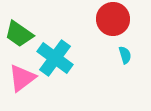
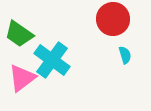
cyan cross: moved 3 px left, 2 px down
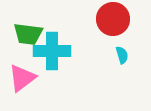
green trapezoid: moved 9 px right; rotated 28 degrees counterclockwise
cyan semicircle: moved 3 px left
cyan cross: moved 9 px up; rotated 36 degrees counterclockwise
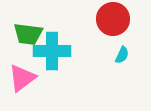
cyan semicircle: rotated 42 degrees clockwise
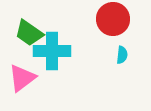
green trapezoid: moved 1 px right, 1 px up; rotated 28 degrees clockwise
cyan semicircle: rotated 18 degrees counterclockwise
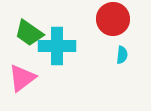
cyan cross: moved 5 px right, 5 px up
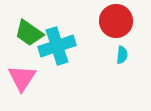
red circle: moved 3 px right, 2 px down
cyan cross: rotated 18 degrees counterclockwise
pink triangle: rotated 20 degrees counterclockwise
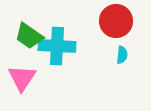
green trapezoid: moved 3 px down
cyan cross: rotated 21 degrees clockwise
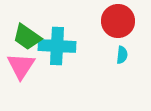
red circle: moved 2 px right
green trapezoid: moved 2 px left, 1 px down
pink triangle: moved 1 px left, 12 px up
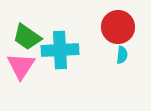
red circle: moved 6 px down
cyan cross: moved 3 px right, 4 px down; rotated 6 degrees counterclockwise
